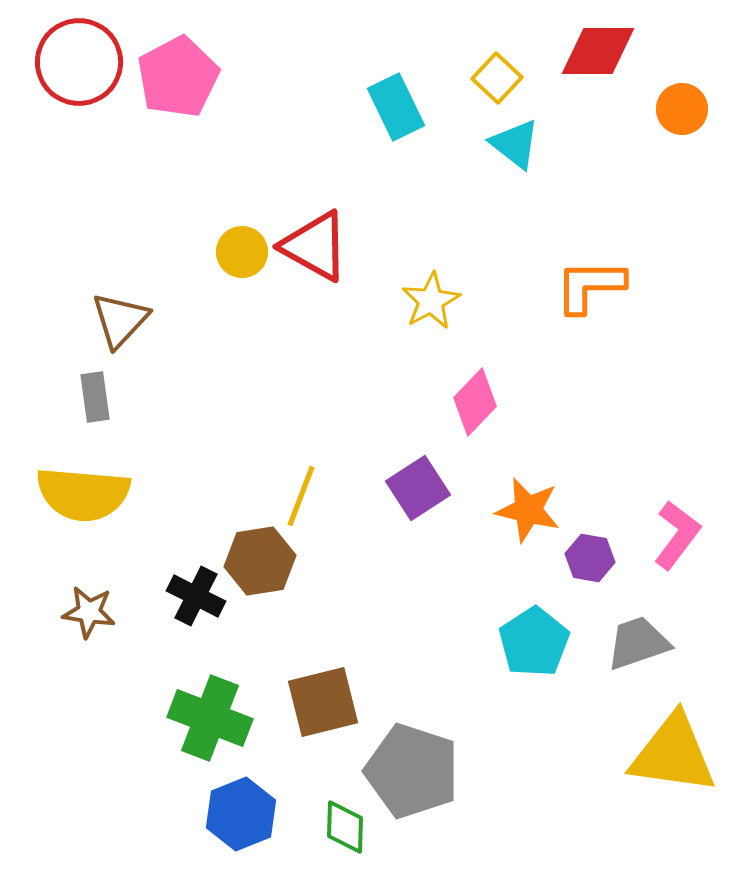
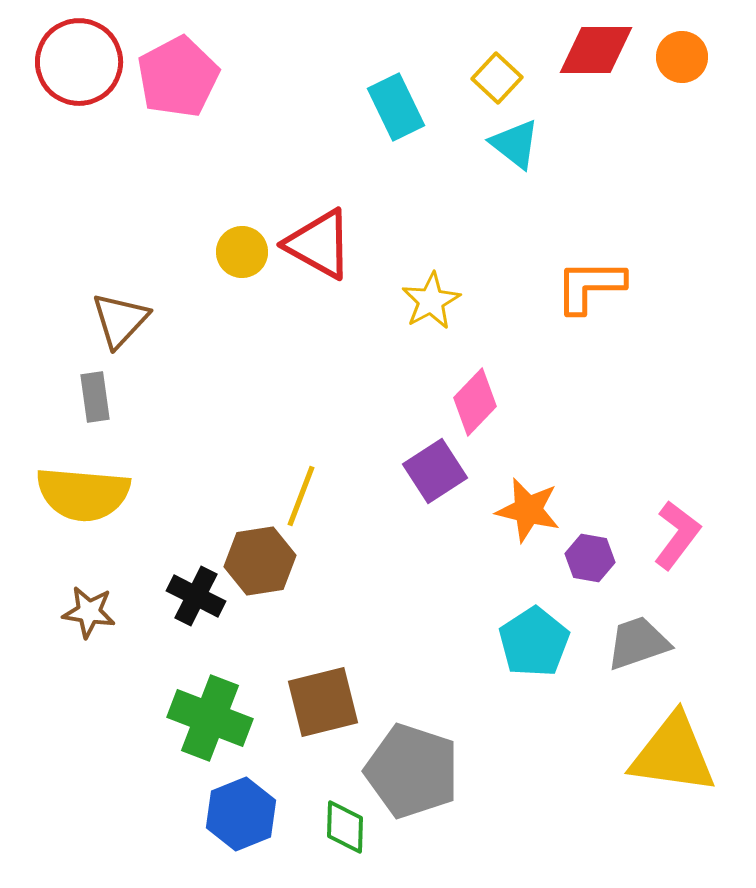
red diamond: moved 2 px left, 1 px up
orange circle: moved 52 px up
red triangle: moved 4 px right, 2 px up
purple square: moved 17 px right, 17 px up
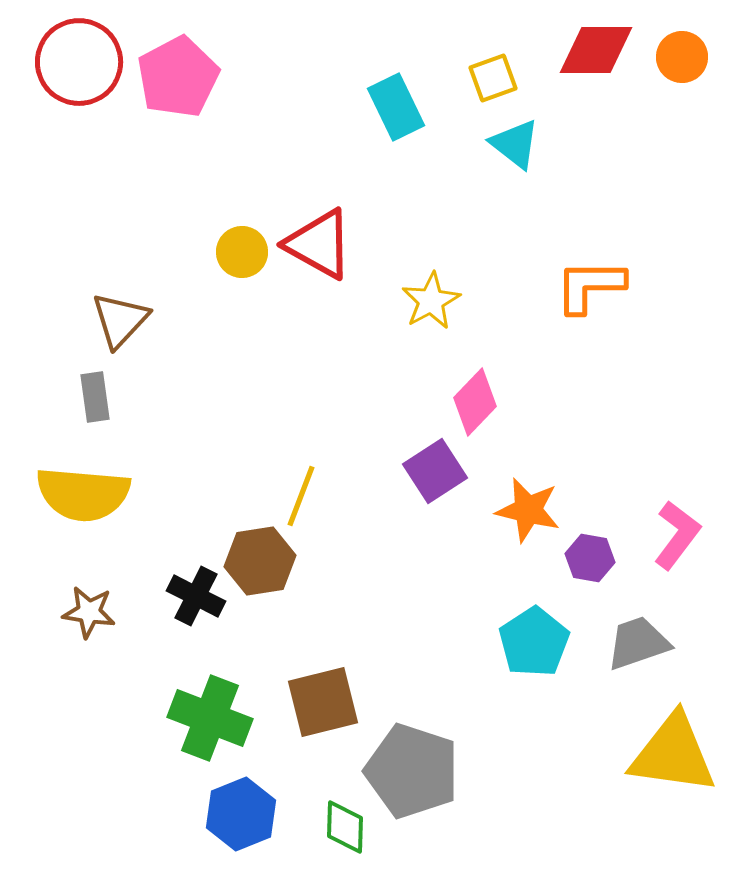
yellow square: moved 4 px left; rotated 27 degrees clockwise
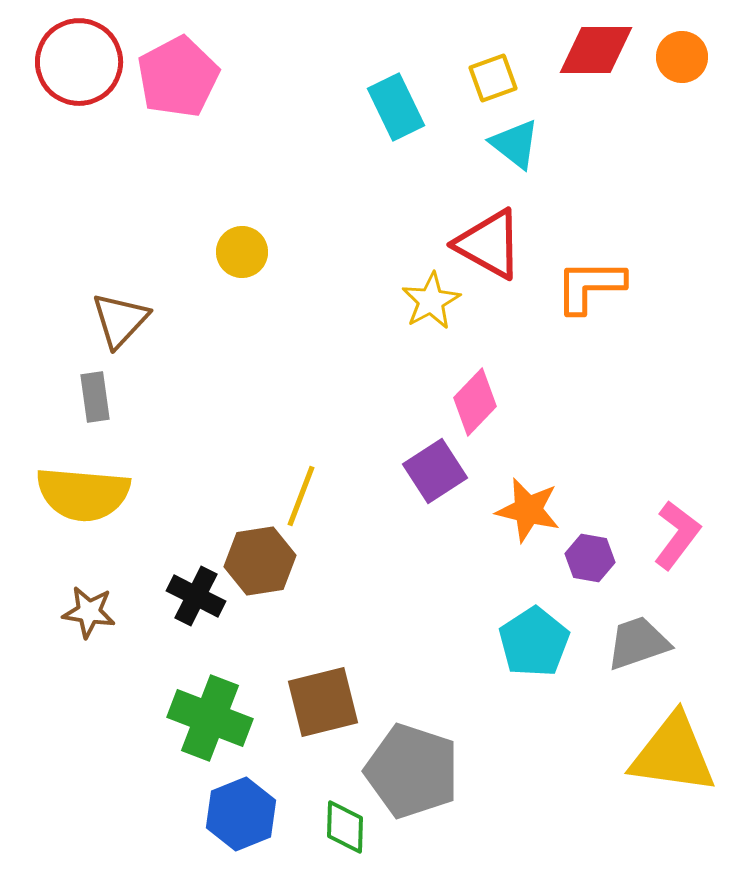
red triangle: moved 170 px right
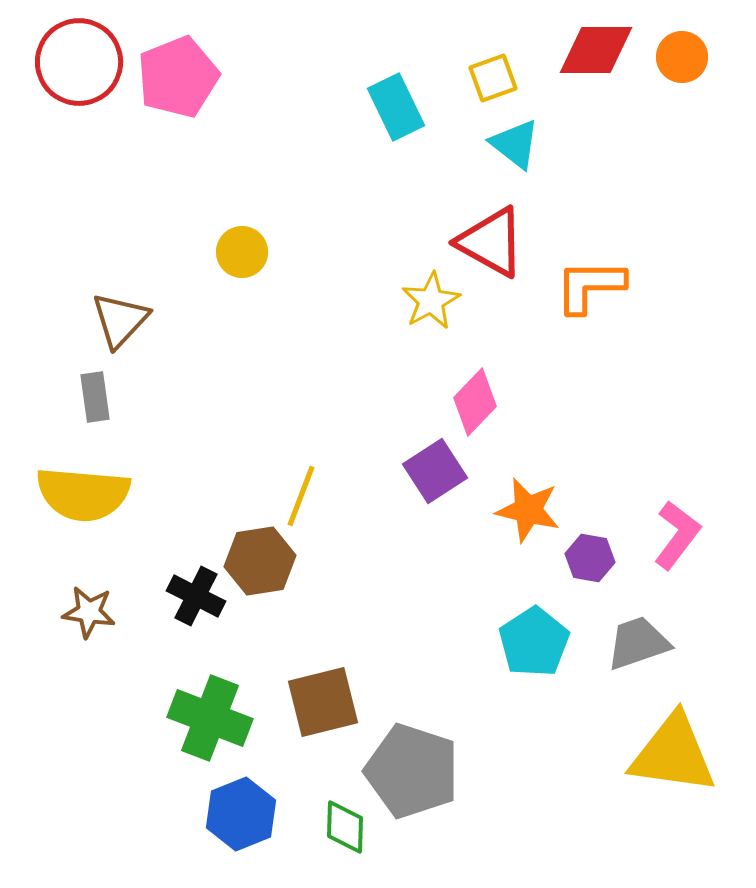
pink pentagon: rotated 6 degrees clockwise
red triangle: moved 2 px right, 2 px up
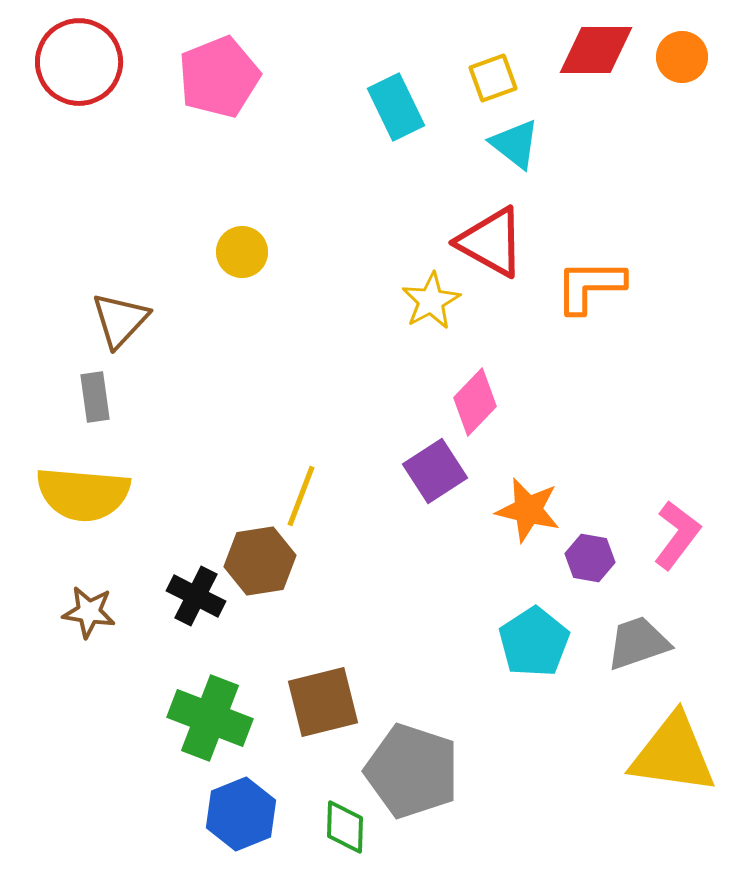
pink pentagon: moved 41 px right
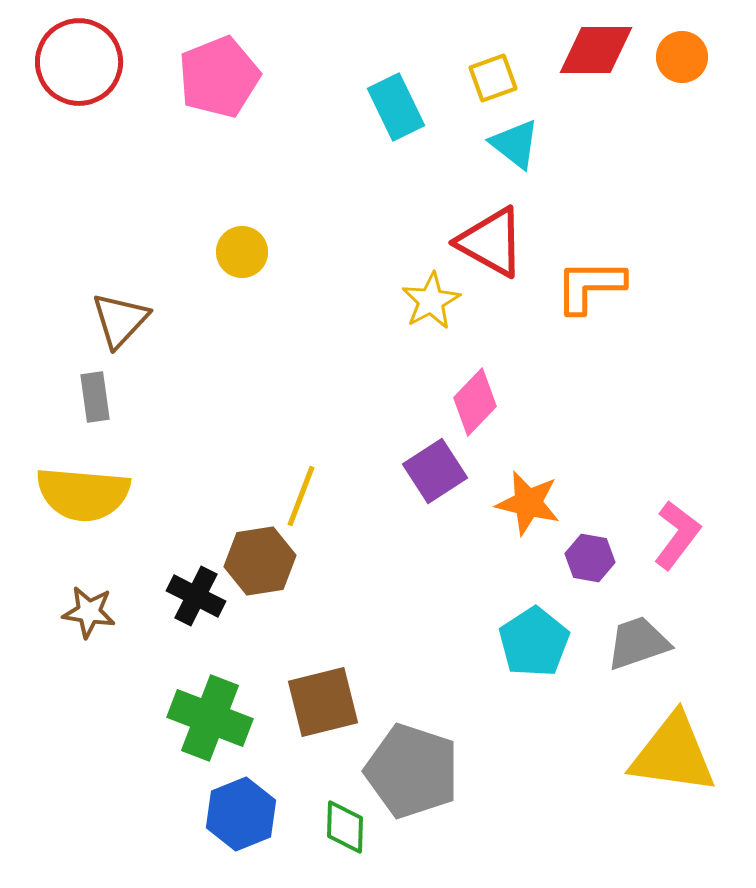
orange star: moved 7 px up
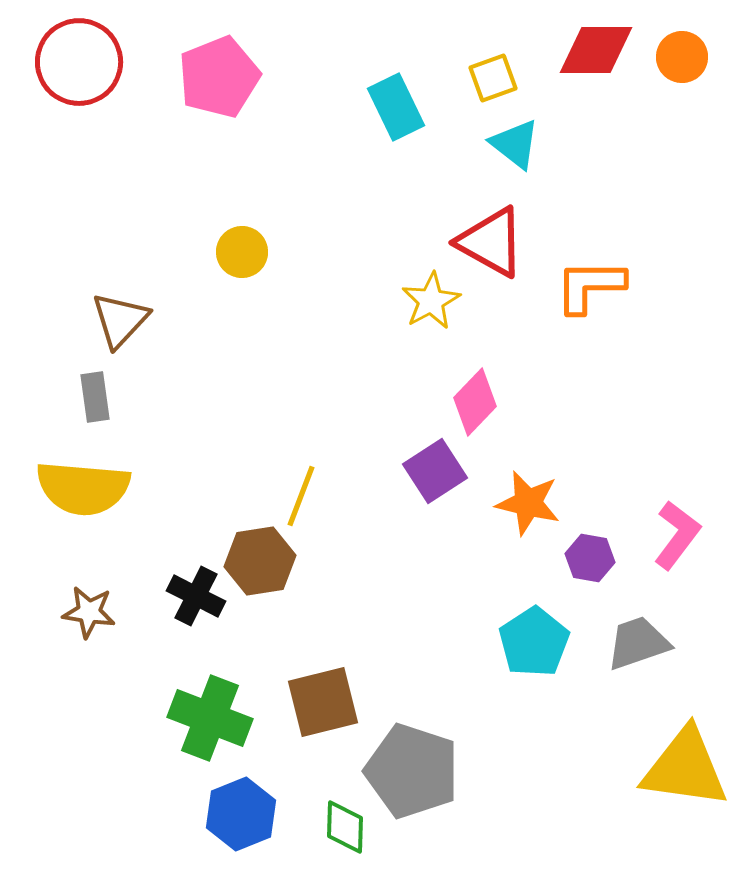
yellow semicircle: moved 6 px up
yellow triangle: moved 12 px right, 14 px down
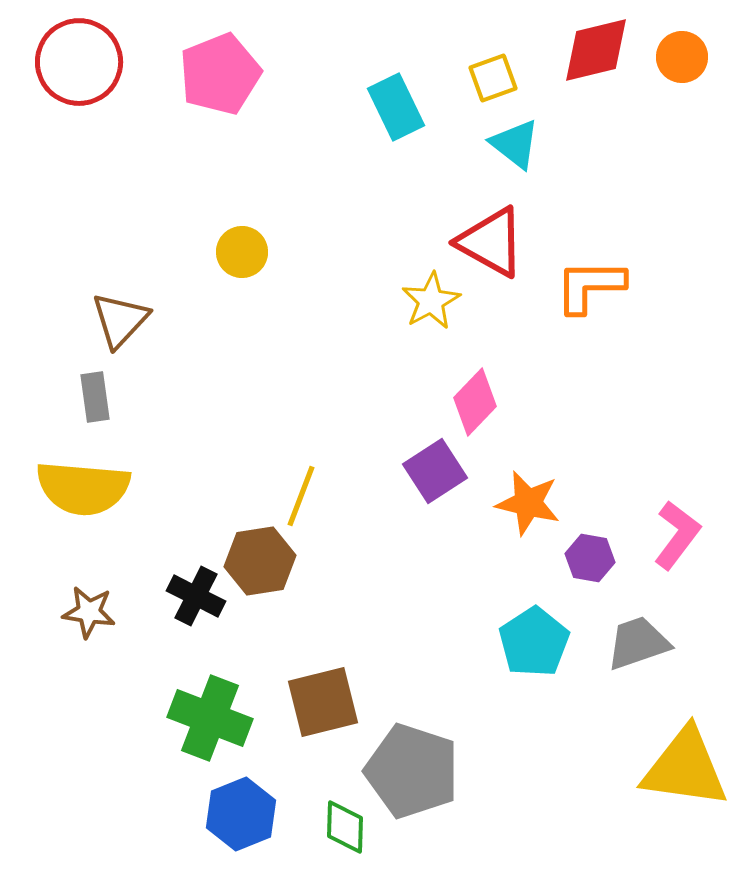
red diamond: rotated 14 degrees counterclockwise
pink pentagon: moved 1 px right, 3 px up
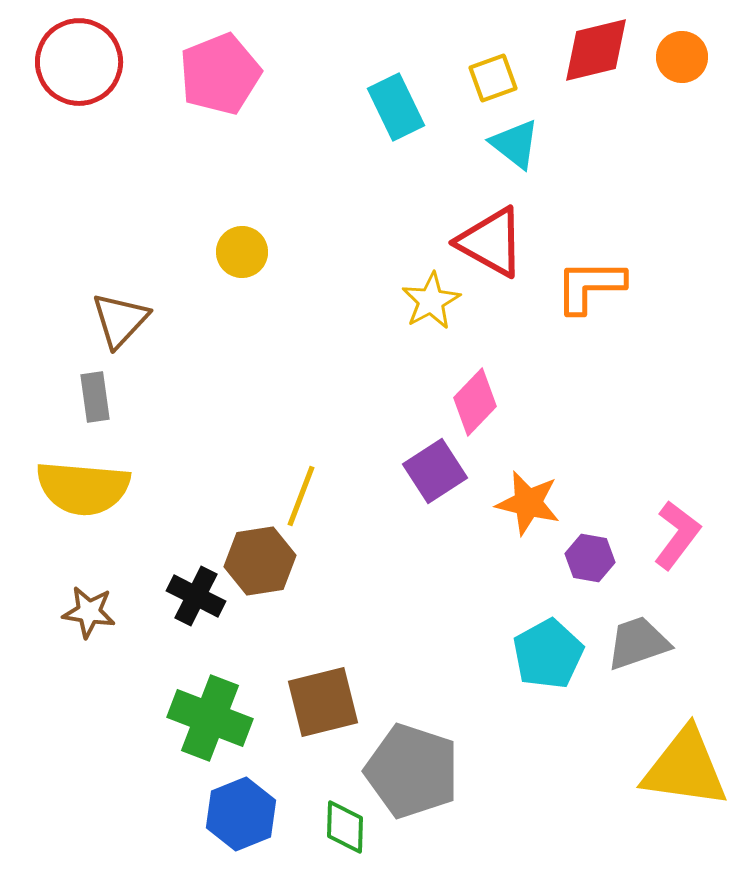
cyan pentagon: moved 14 px right, 12 px down; rotated 4 degrees clockwise
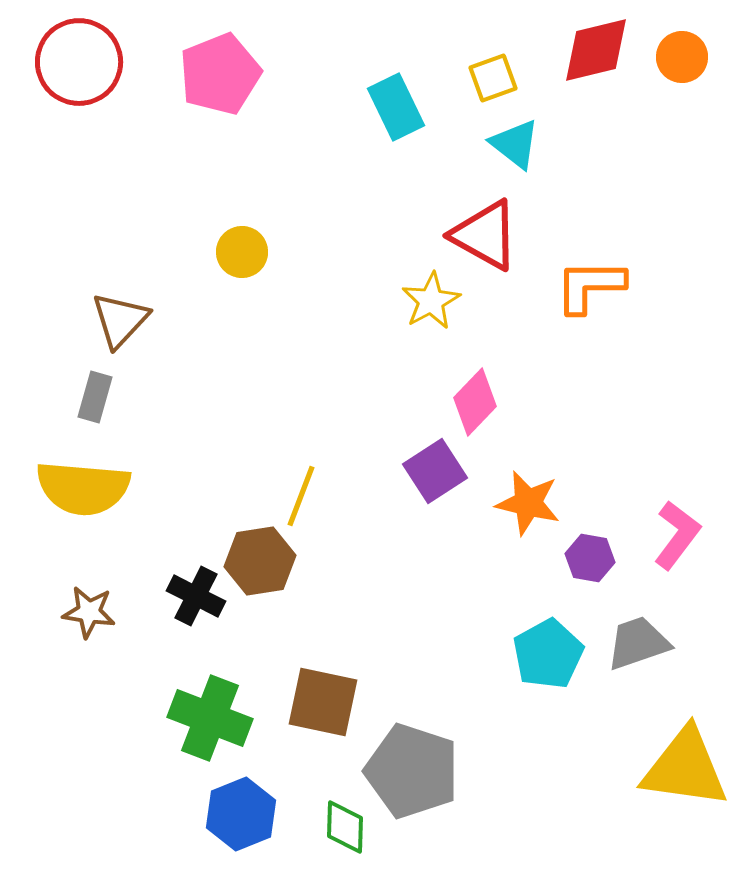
red triangle: moved 6 px left, 7 px up
gray rectangle: rotated 24 degrees clockwise
brown square: rotated 26 degrees clockwise
